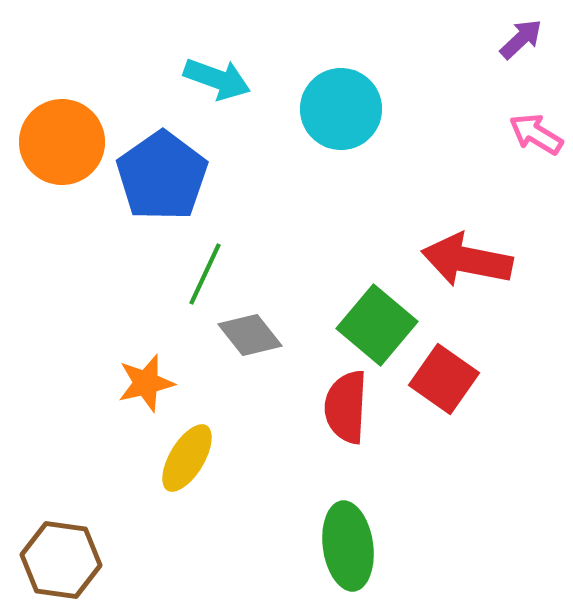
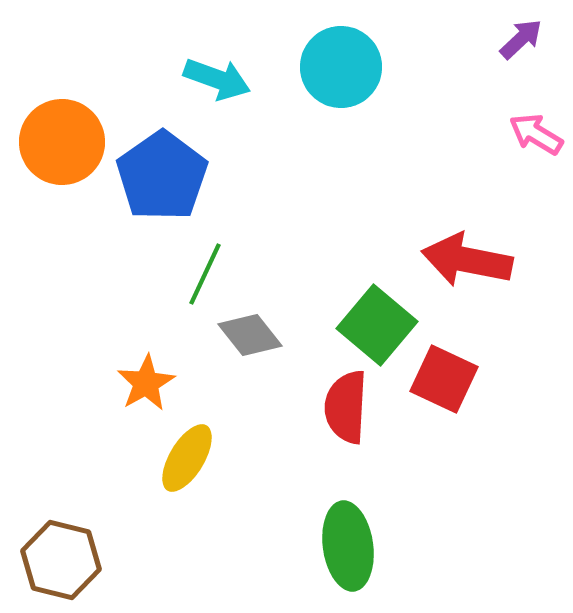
cyan circle: moved 42 px up
red square: rotated 10 degrees counterclockwise
orange star: rotated 16 degrees counterclockwise
brown hexagon: rotated 6 degrees clockwise
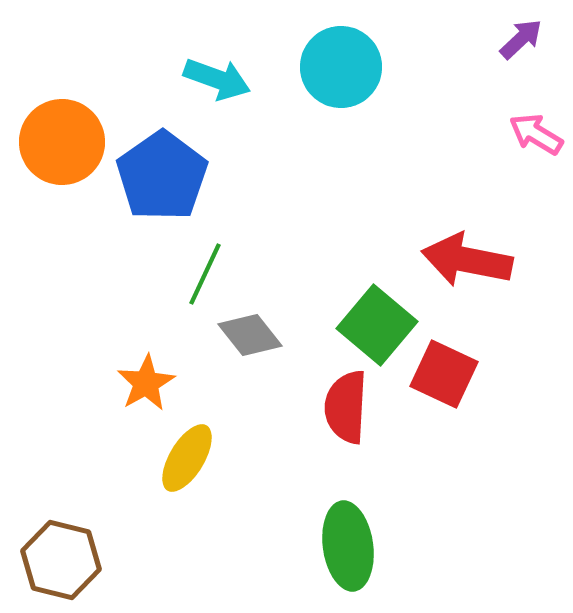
red square: moved 5 px up
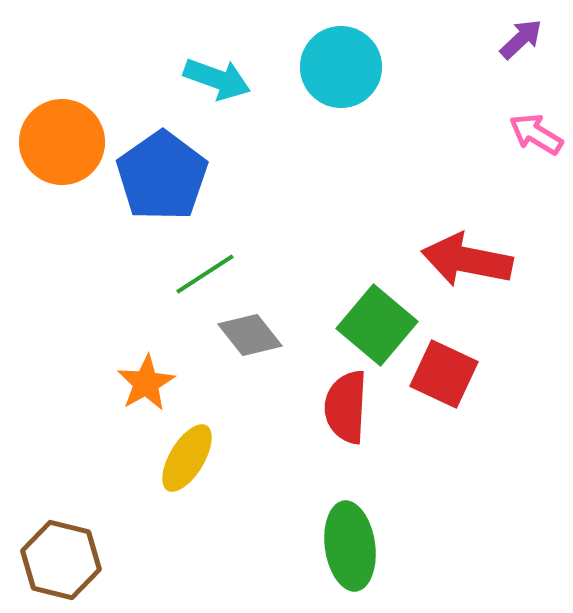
green line: rotated 32 degrees clockwise
green ellipse: moved 2 px right
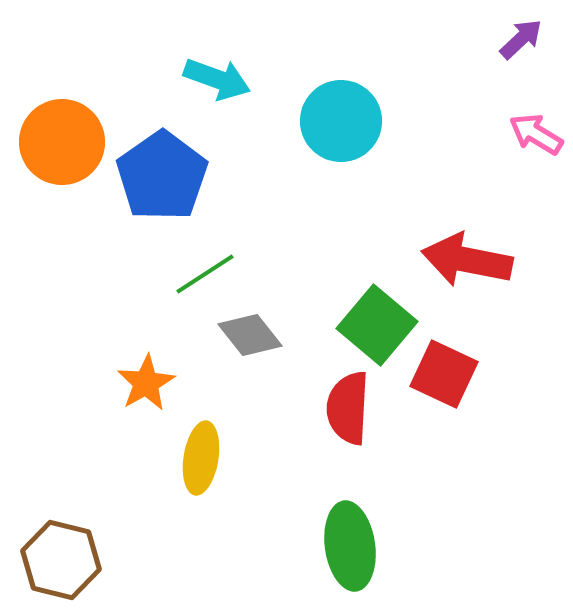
cyan circle: moved 54 px down
red semicircle: moved 2 px right, 1 px down
yellow ellipse: moved 14 px right; rotated 22 degrees counterclockwise
